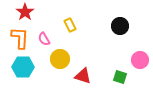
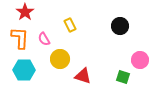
cyan hexagon: moved 1 px right, 3 px down
green square: moved 3 px right
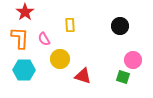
yellow rectangle: rotated 24 degrees clockwise
pink circle: moved 7 px left
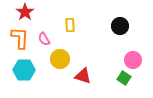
green square: moved 1 px right, 1 px down; rotated 16 degrees clockwise
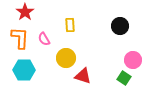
yellow circle: moved 6 px right, 1 px up
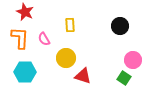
red star: rotated 12 degrees counterclockwise
cyan hexagon: moved 1 px right, 2 px down
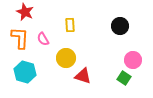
pink semicircle: moved 1 px left
cyan hexagon: rotated 15 degrees clockwise
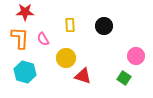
red star: rotated 24 degrees counterclockwise
black circle: moved 16 px left
pink circle: moved 3 px right, 4 px up
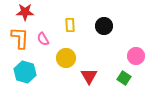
red triangle: moved 6 px right; rotated 42 degrees clockwise
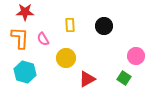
red triangle: moved 2 px left, 3 px down; rotated 30 degrees clockwise
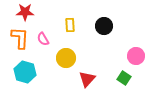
red triangle: rotated 18 degrees counterclockwise
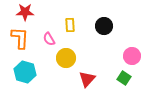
pink semicircle: moved 6 px right
pink circle: moved 4 px left
